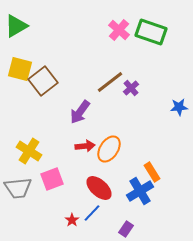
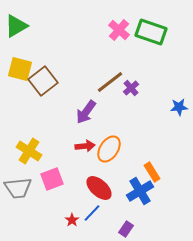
purple arrow: moved 6 px right
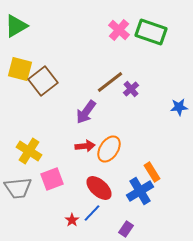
purple cross: moved 1 px down
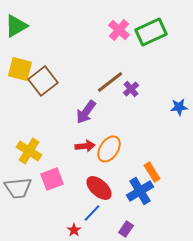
green rectangle: rotated 44 degrees counterclockwise
red star: moved 2 px right, 10 px down
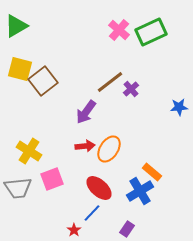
orange rectangle: rotated 18 degrees counterclockwise
purple rectangle: moved 1 px right
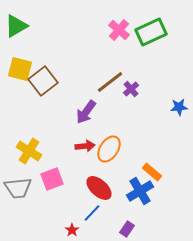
red star: moved 2 px left
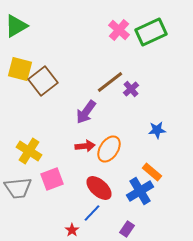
blue star: moved 22 px left, 23 px down
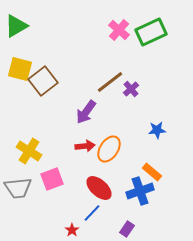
blue cross: rotated 12 degrees clockwise
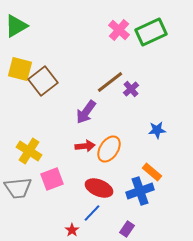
red ellipse: rotated 20 degrees counterclockwise
